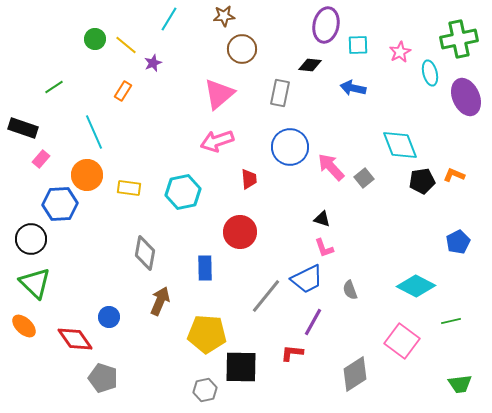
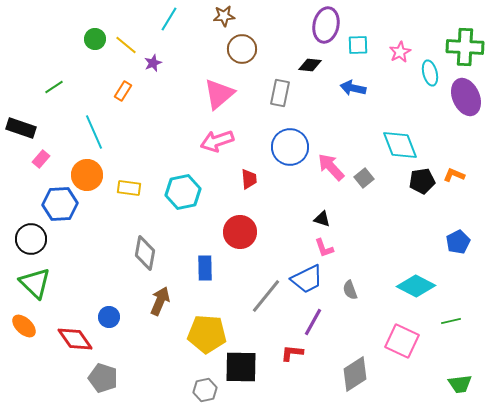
green cross at (459, 39): moved 6 px right, 8 px down; rotated 15 degrees clockwise
black rectangle at (23, 128): moved 2 px left
pink square at (402, 341): rotated 12 degrees counterclockwise
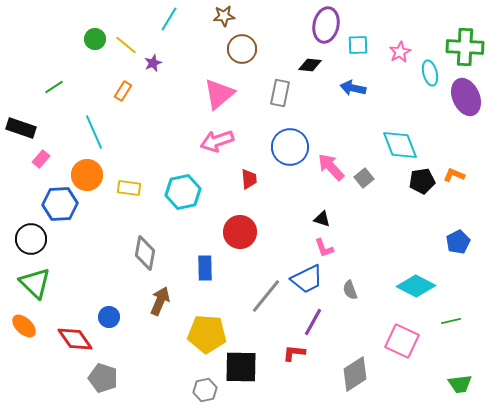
red L-shape at (292, 353): moved 2 px right
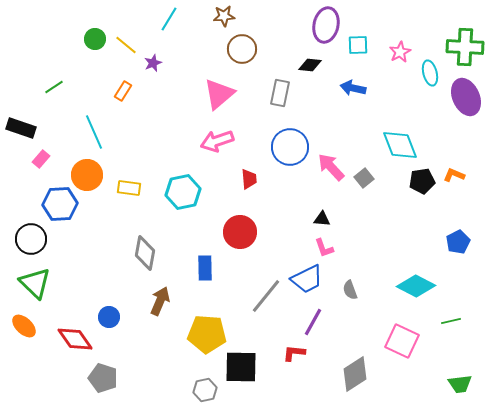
black triangle at (322, 219): rotated 12 degrees counterclockwise
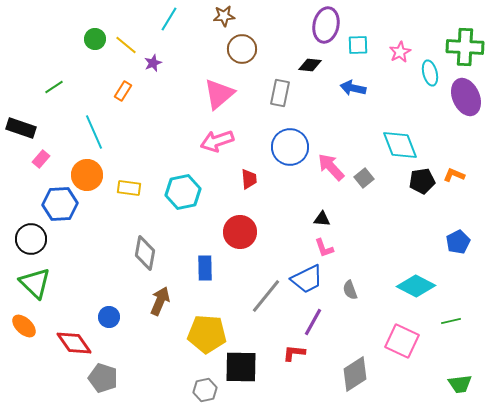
red diamond at (75, 339): moved 1 px left, 4 px down
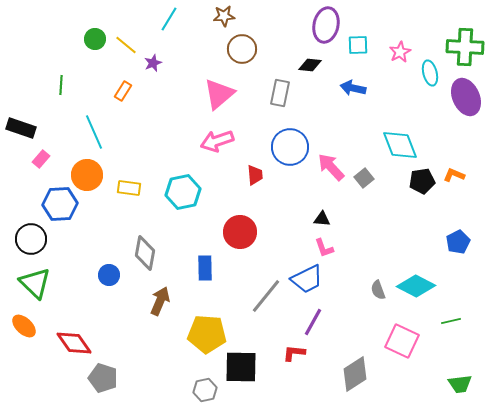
green line at (54, 87): moved 7 px right, 2 px up; rotated 54 degrees counterclockwise
red trapezoid at (249, 179): moved 6 px right, 4 px up
gray semicircle at (350, 290): moved 28 px right
blue circle at (109, 317): moved 42 px up
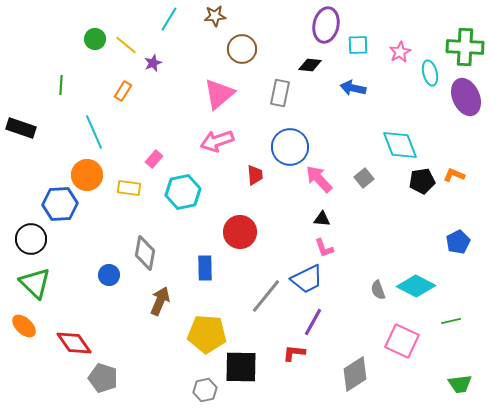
brown star at (224, 16): moved 9 px left
pink rectangle at (41, 159): moved 113 px right
pink arrow at (331, 167): moved 12 px left, 12 px down
